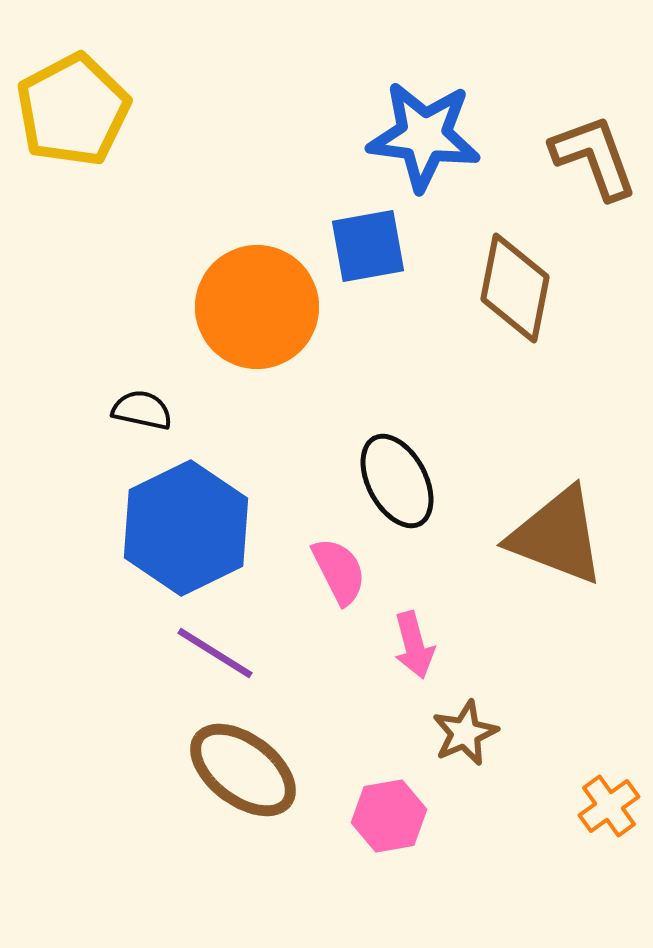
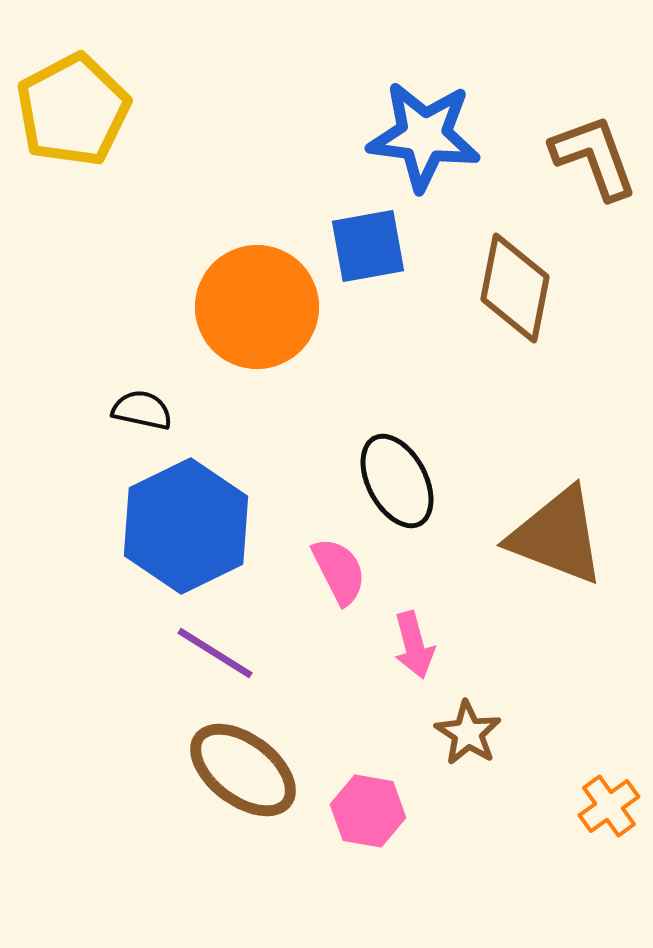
blue hexagon: moved 2 px up
brown star: moved 3 px right; rotated 16 degrees counterclockwise
pink hexagon: moved 21 px left, 5 px up; rotated 20 degrees clockwise
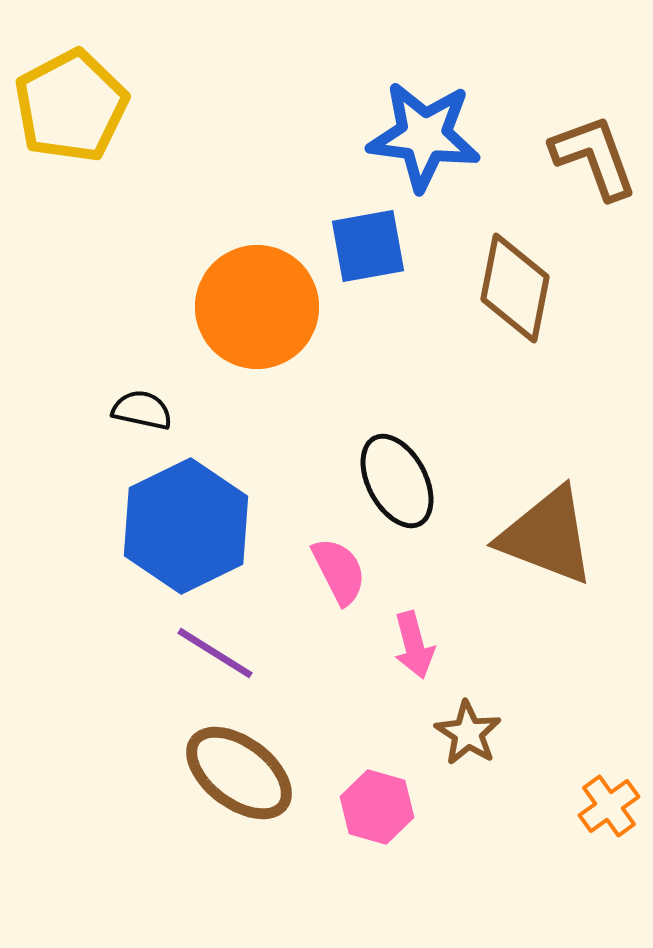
yellow pentagon: moved 2 px left, 4 px up
brown triangle: moved 10 px left
brown ellipse: moved 4 px left, 3 px down
pink hexagon: moved 9 px right, 4 px up; rotated 6 degrees clockwise
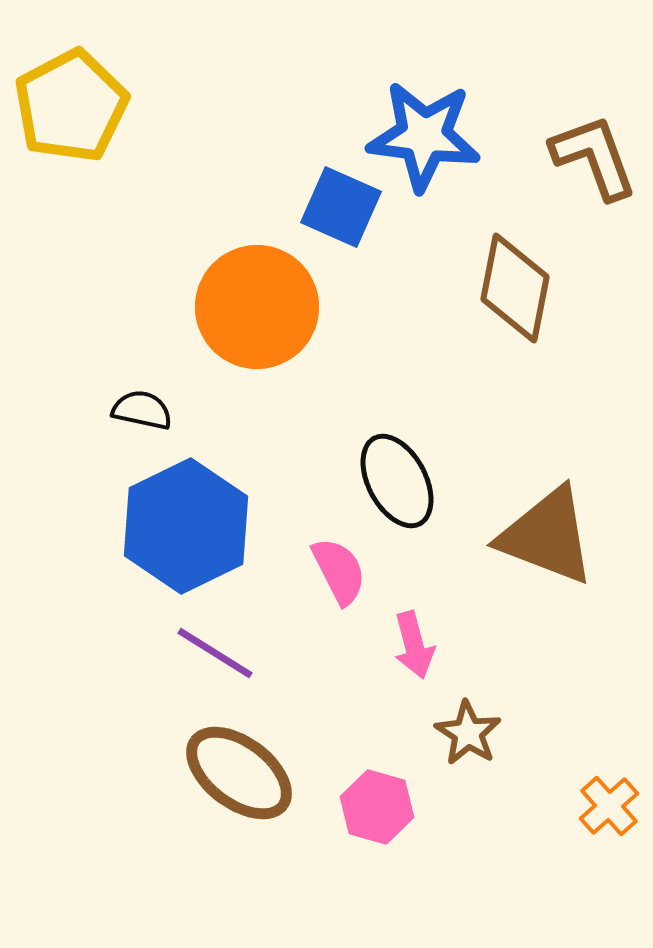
blue square: moved 27 px left, 39 px up; rotated 34 degrees clockwise
orange cross: rotated 6 degrees counterclockwise
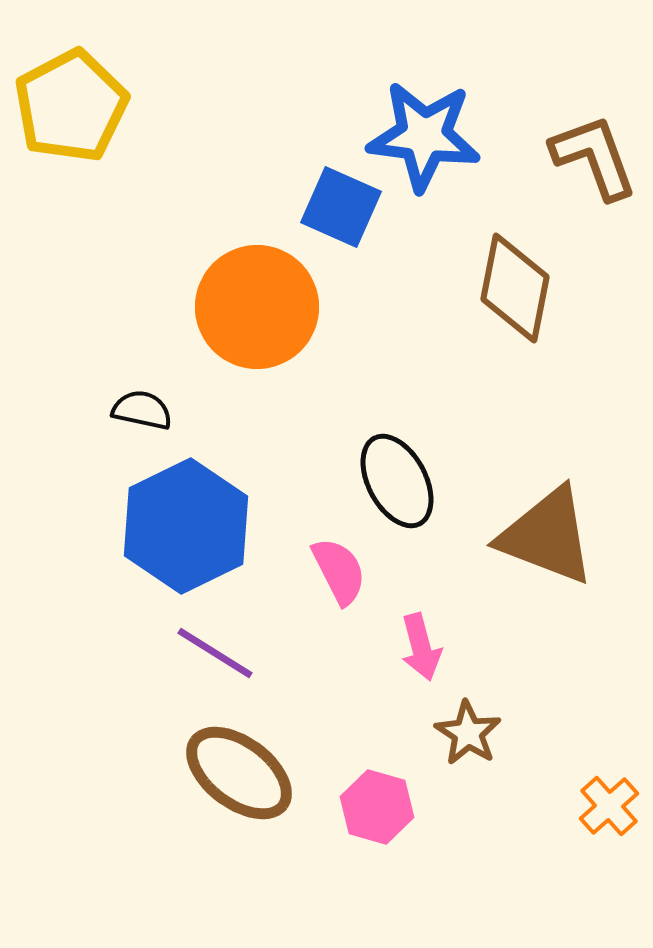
pink arrow: moved 7 px right, 2 px down
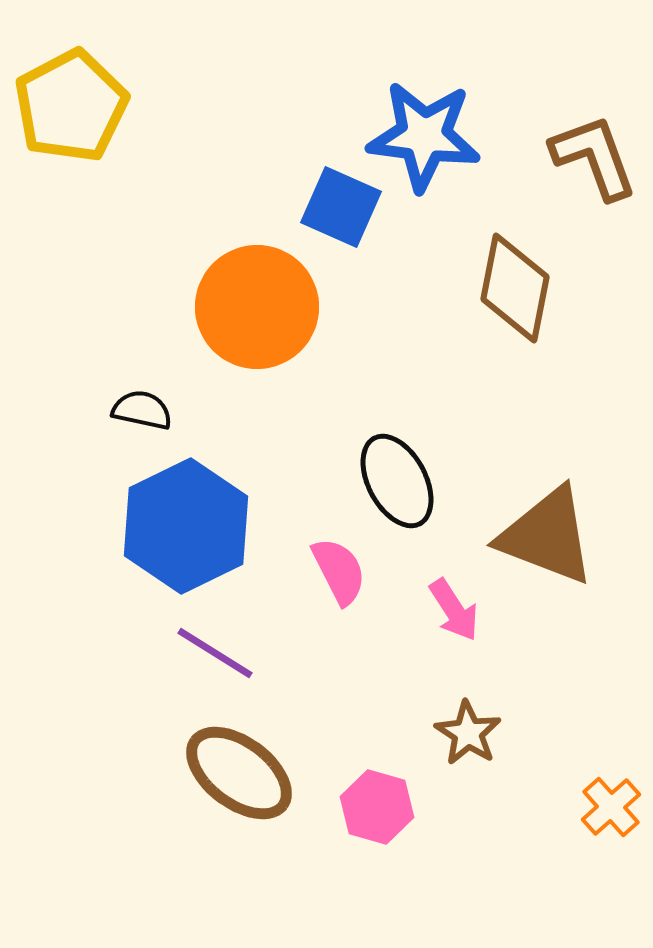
pink arrow: moved 33 px right, 37 px up; rotated 18 degrees counterclockwise
orange cross: moved 2 px right, 1 px down
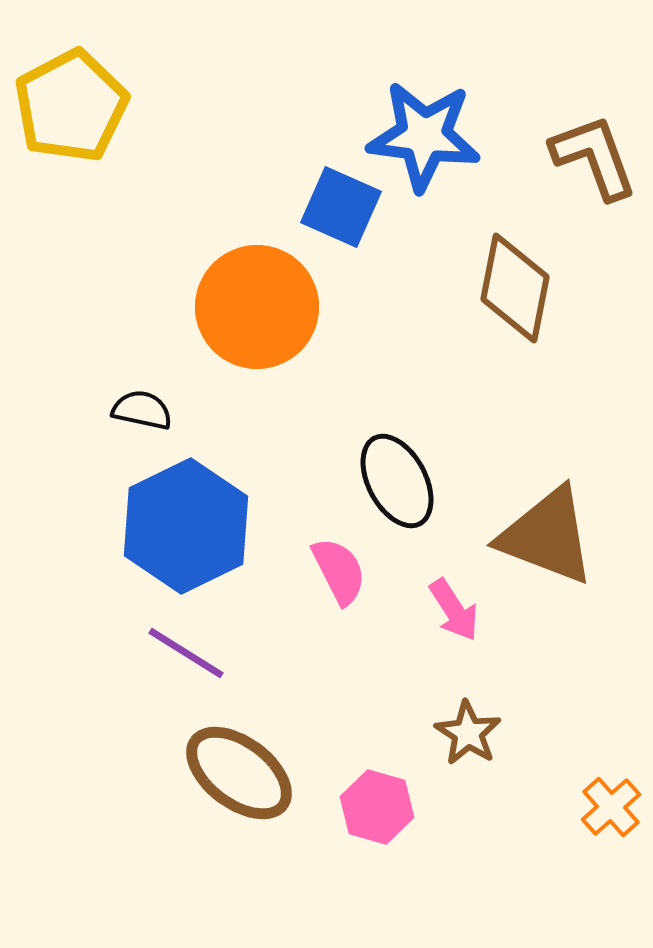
purple line: moved 29 px left
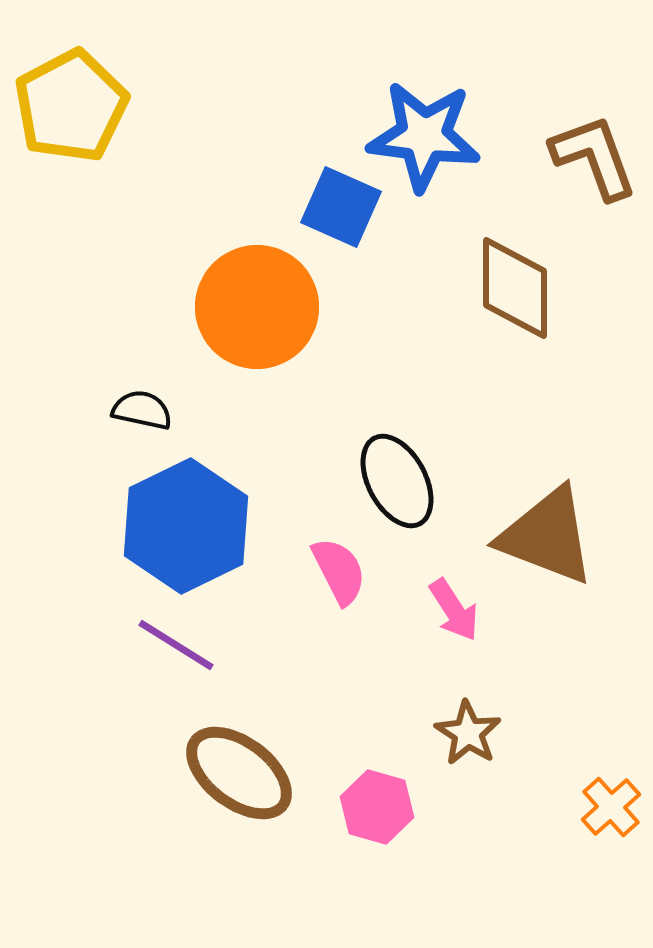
brown diamond: rotated 11 degrees counterclockwise
purple line: moved 10 px left, 8 px up
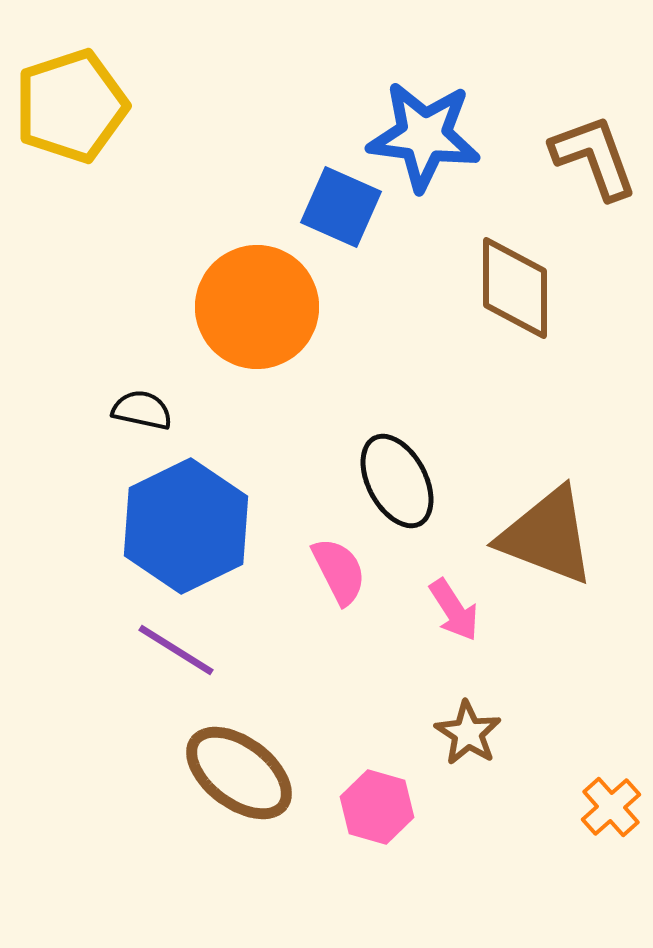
yellow pentagon: rotated 10 degrees clockwise
purple line: moved 5 px down
